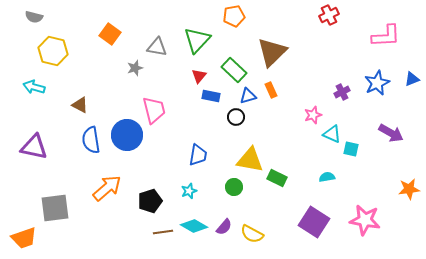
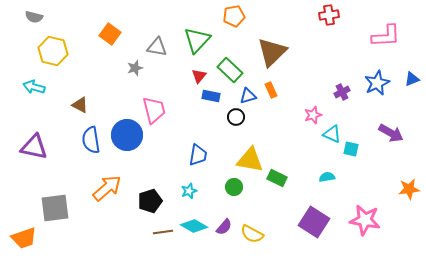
red cross at (329, 15): rotated 18 degrees clockwise
green rectangle at (234, 70): moved 4 px left
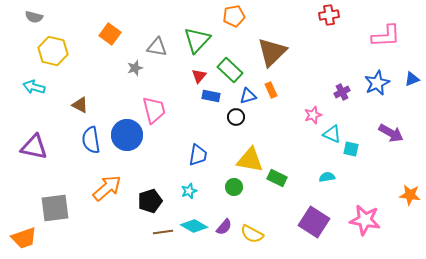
orange star at (409, 189): moved 1 px right, 6 px down; rotated 15 degrees clockwise
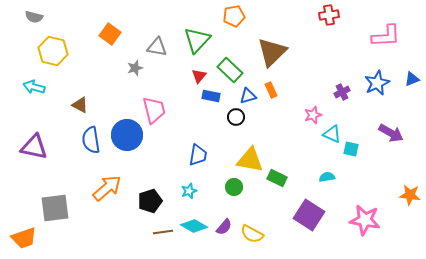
purple square at (314, 222): moved 5 px left, 7 px up
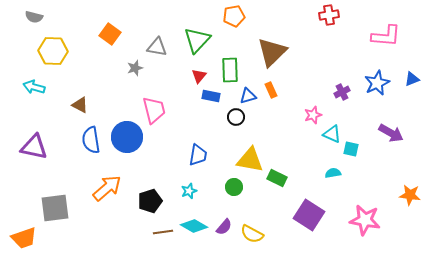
pink L-shape at (386, 36): rotated 8 degrees clockwise
yellow hexagon at (53, 51): rotated 12 degrees counterclockwise
green rectangle at (230, 70): rotated 45 degrees clockwise
blue circle at (127, 135): moved 2 px down
cyan semicircle at (327, 177): moved 6 px right, 4 px up
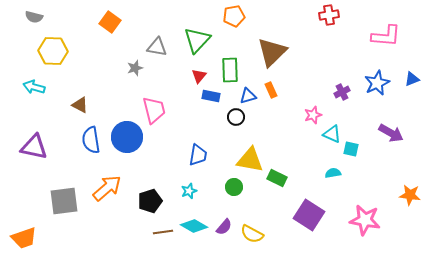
orange square at (110, 34): moved 12 px up
gray square at (55, 208): moved 9 px right, 7 px up
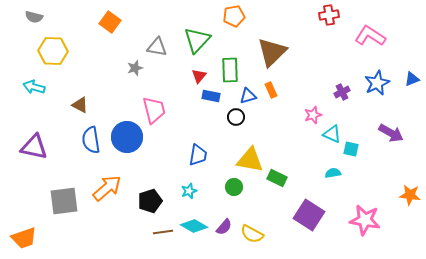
pink L-shape at (386, 36): moved 16 px left; rotated 152 degrees counterclockwise
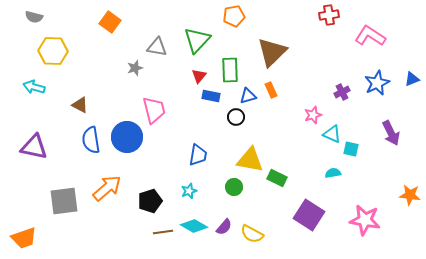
purple arrow at (391, 133): rotated 35 degrees clockwise
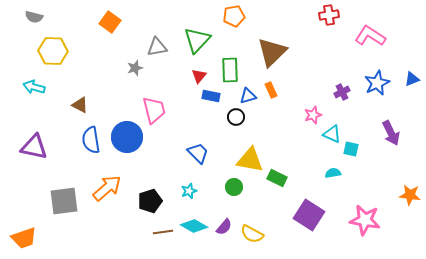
gray triangle at (157, 47): rotated 20 degrees counterclockwise
blue trapezoid at (198, 155): moved 2 px up; rotated 55 degrees counterclockwise
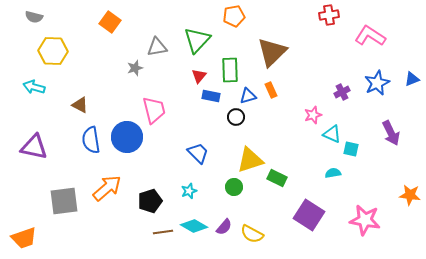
yellow triangle at (250, 160): rotated 28 degrees counterclockwise
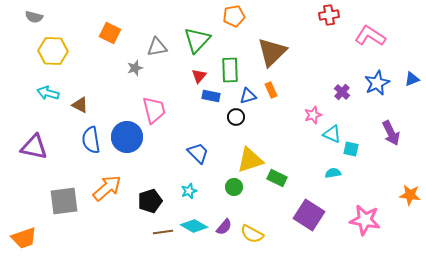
orange square at (110, 22): moved 11 px down; rotated 10 degrees counterclockwise
cyan arrow at (34, 87): moved 14 px right, 6 px down
purple cross at (342, 92): rotated 21 degrees counterclockwise
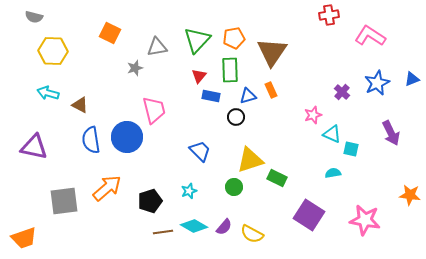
orange pentagon at (234, 16): moved 22 px down
brown triangle at (272, 52): rotated 12 degrees counterclockwise
blue trapezoid at (198, 153): moved 2 px right, 2 px up
